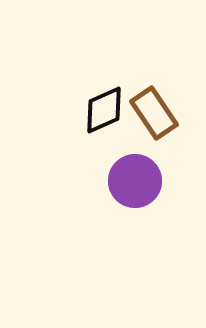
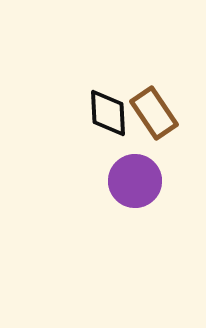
black diamond: moved 4 px right, 3 px down; rotated 69 degrees counterclockwise
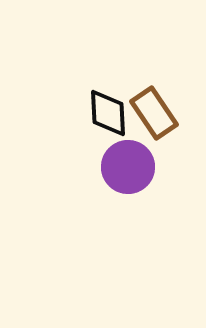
purple circle: moved 7 px left, 14 px up
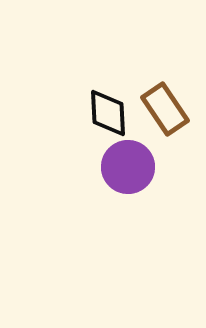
brown rectangle: moved 11 px right, 4 px up
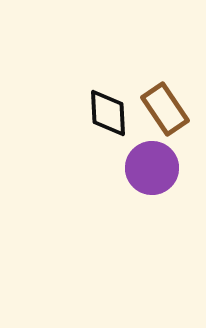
purple circle: moved 24 px right, 1 px down
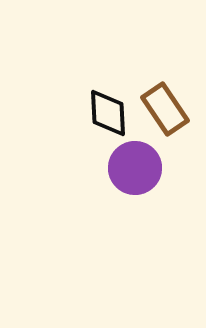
purple circle: moved 17 px left
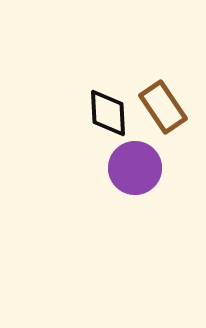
brown rectangle: moved 2 px left, 2 px up
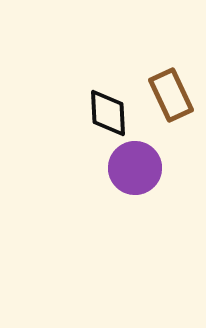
brown rectangle: moved 8 px right, 12 px up; rotated 9 degrees clockwise
